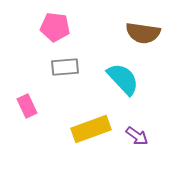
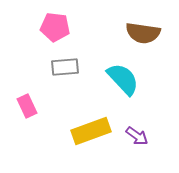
yellow rectangle: moved 2 px down
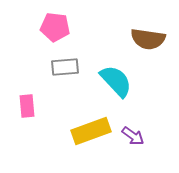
brown semicircle: moved 5 px right, 6 px down
cyan semicircle: moved 7 px left, 2 px down
pink rectangle: rotated 20 degrees clockwise
purple arrow: moved 4 px left
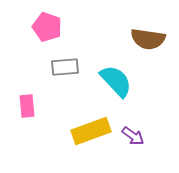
pink pentagon: moved 8 px left; rotated 12 degrees clockwise
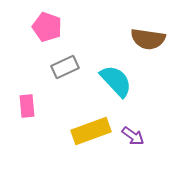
gray rectangle: rotated 20 degrees counterclockwise
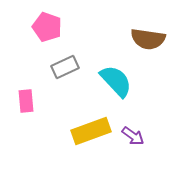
pink rectangle: moved 1 px left, 5 px up
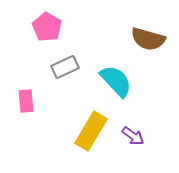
pink pentagon: rotated 12 degrees clockwise
brown semicircle: rotated 8 degrees clockwise
yellow rectangle: rotated 39 degrees counterclockwise
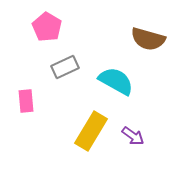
cyan semicircle: rotated 18 degrees counterclockwise
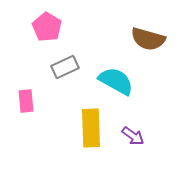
yellow rectangle: moved 3 px up; rotated 33 degrees counterclockwise
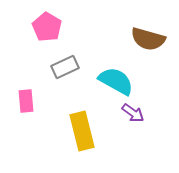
yellow rectangle: moved 9 px left, 3 px down; rotated 12 degrees counterclockwise
purple arrow: moved 23 px up
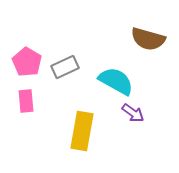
pink pentagon: moved 20 px left, 35 px down
yellow rectangle: rotated 24 degrees clockwise
